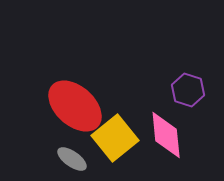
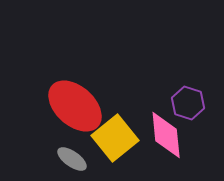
purple hexagon: moved 13 px down
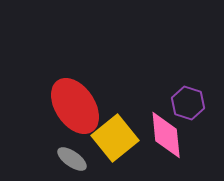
red ellipse: rotated 14 degrees clockwise
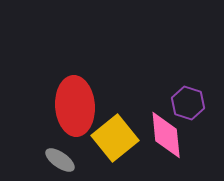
red ellipse: rotated 30 degrees clockwise
gray ellipse: moved 12 px left, 1 px down
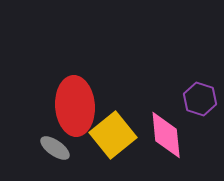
purple hexagon: moved 12 px right, 4 px up
yellow square: moved 2 px left, 3 px up
gray ellipse: moved 5 px left, 12 px up
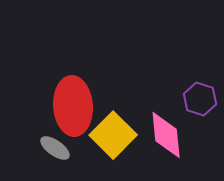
red ellipse: moved 2 px left
yellow square: rotated 6 degrees counterclockwise
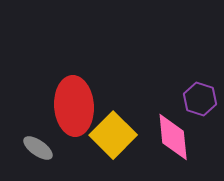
red ellipse: moved 1 px right
pink diamond: moved 7 px right, 2 px down
gray ellipse: moved 17 px left
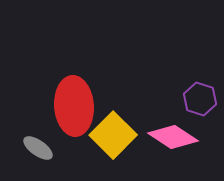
pink diamond: rotated 51 degrees counterclockwise
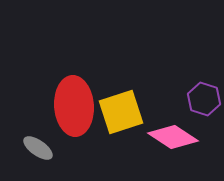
purple hexagon: moved 4 px right
yellow square: moved 8 px right, 23 px up; rotated 27 degrees clockwise
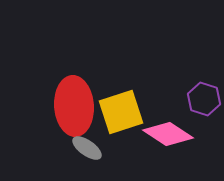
pink diamond: moved 5 px left, 3 px up
gray ellipse: moved 49 px right
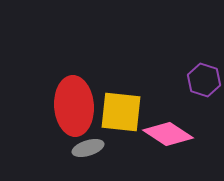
purple hexagon: moved 19 px up
yellow square: rotated 24 degrees clockwise
gray ellipse: moved 1 px right; rotated 52 degrees counterclockwise
